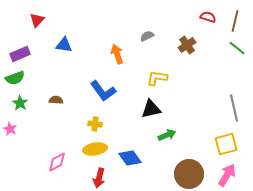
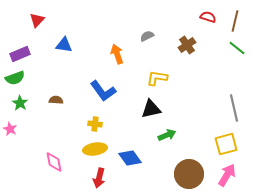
pink diamond: moved 3 px left; rotated 75 degrees counterclockwise
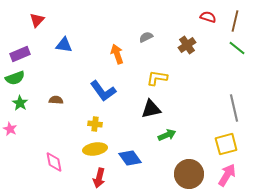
gray semicircle: moved 1 px left, 1 px down
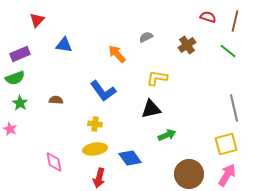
green line: moved 9 px left, 3 px down
orange arrow: rotated 24 degrees counterclockwise
